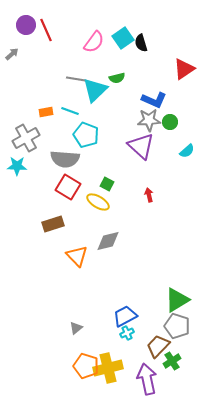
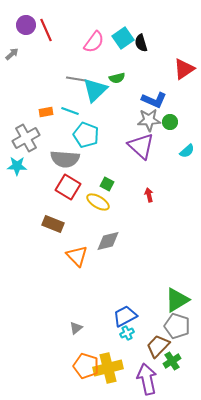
brown rectangle: rotated 40 degrees clockwise
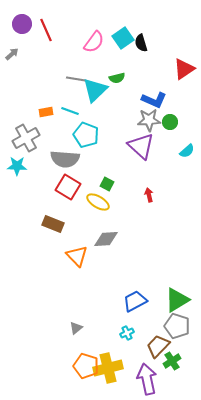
purple circle: moved 4 px left, 1 px up
gray diamond: moved 2 px left, 2 px up; rotated 10 degrees clockwise
blue trapezoid: moved 10 px right, 15 px up
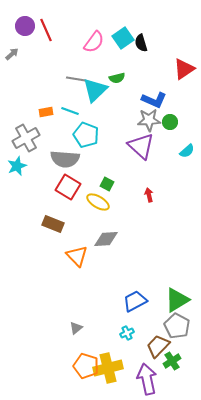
purple circle: moved 3 px right, 2 px down
cyan star: rotated 24 degrees counterclockwise
gray pentagon: rotated 10 degrees clockwise
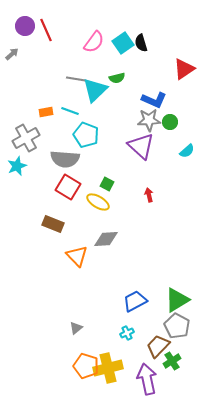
cyan square: moved 5 px down
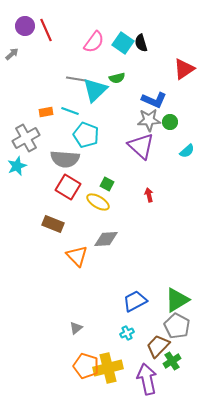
cyan square: rotated 20 degrees counterclockwise
